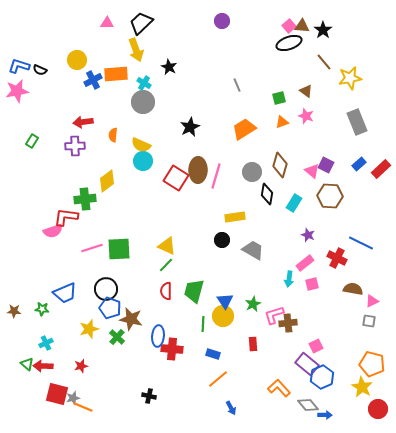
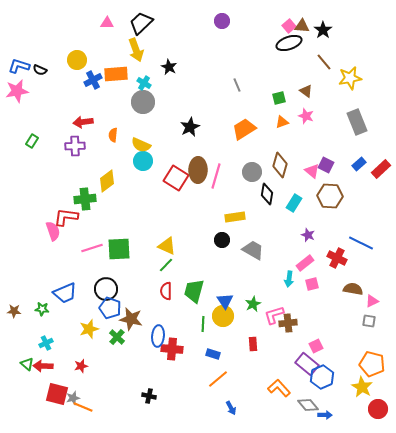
pink semicircle at (53, 231): rotated 90 degrees counterclockwise
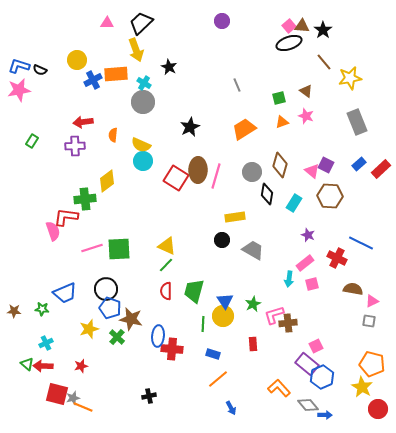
pink star at (17, 91): moved 2 px right, 1 px up
black cross at (149, 396): rotated 24 degrees counterclockwise
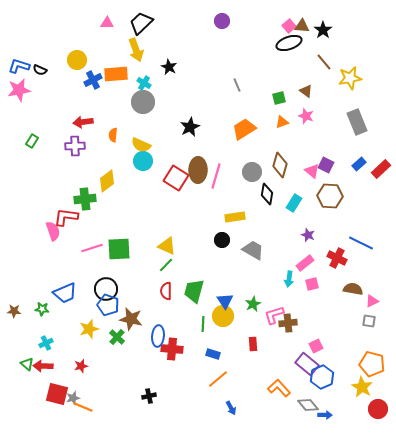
blue pentagon at (110, 308): moved 2 px left, 3 px up
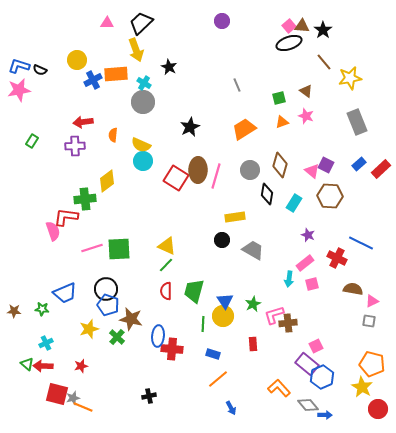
gray circle at (252, 172): moved 2 px left, 2 px up
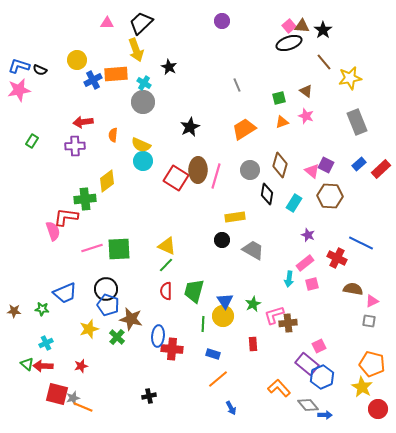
pink square at (316, 346): moved 3 px right
